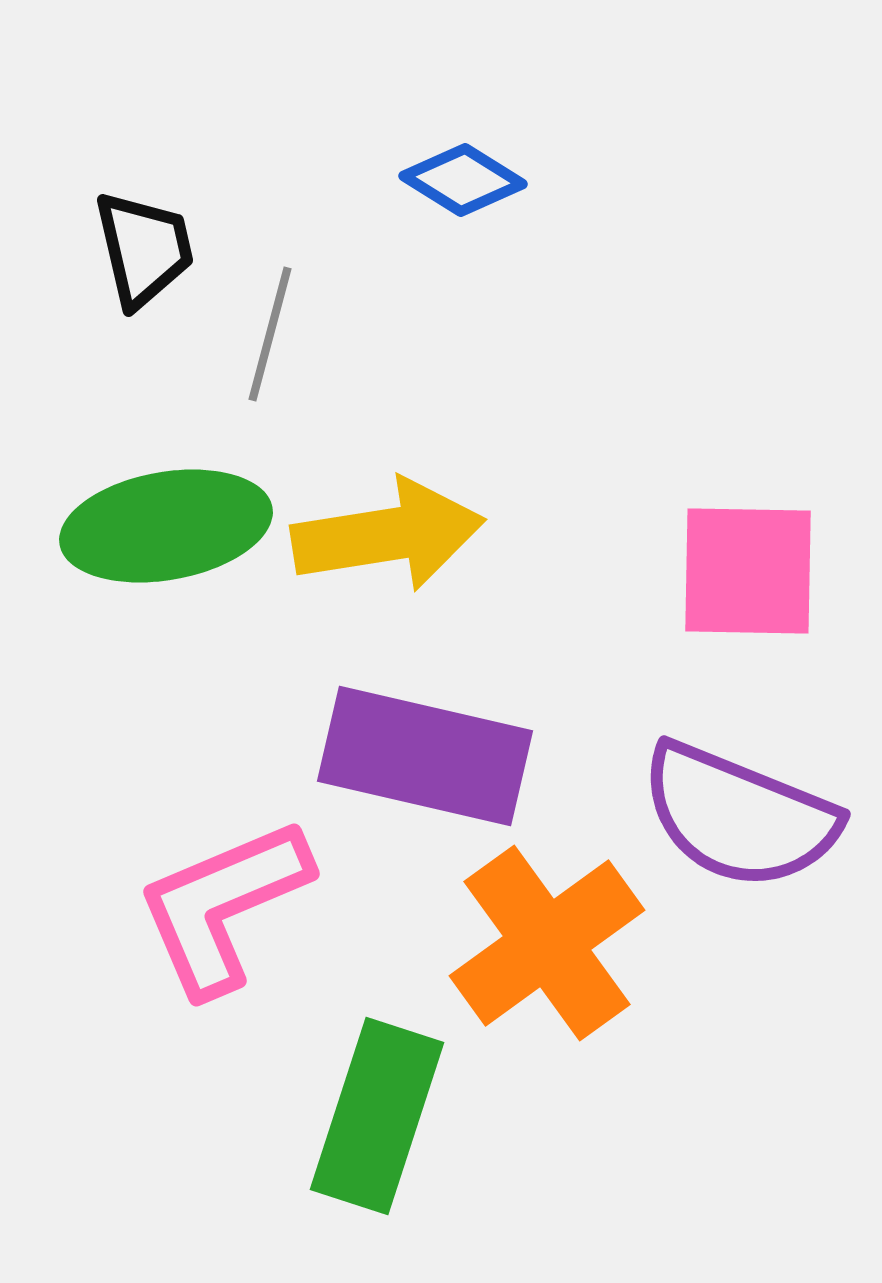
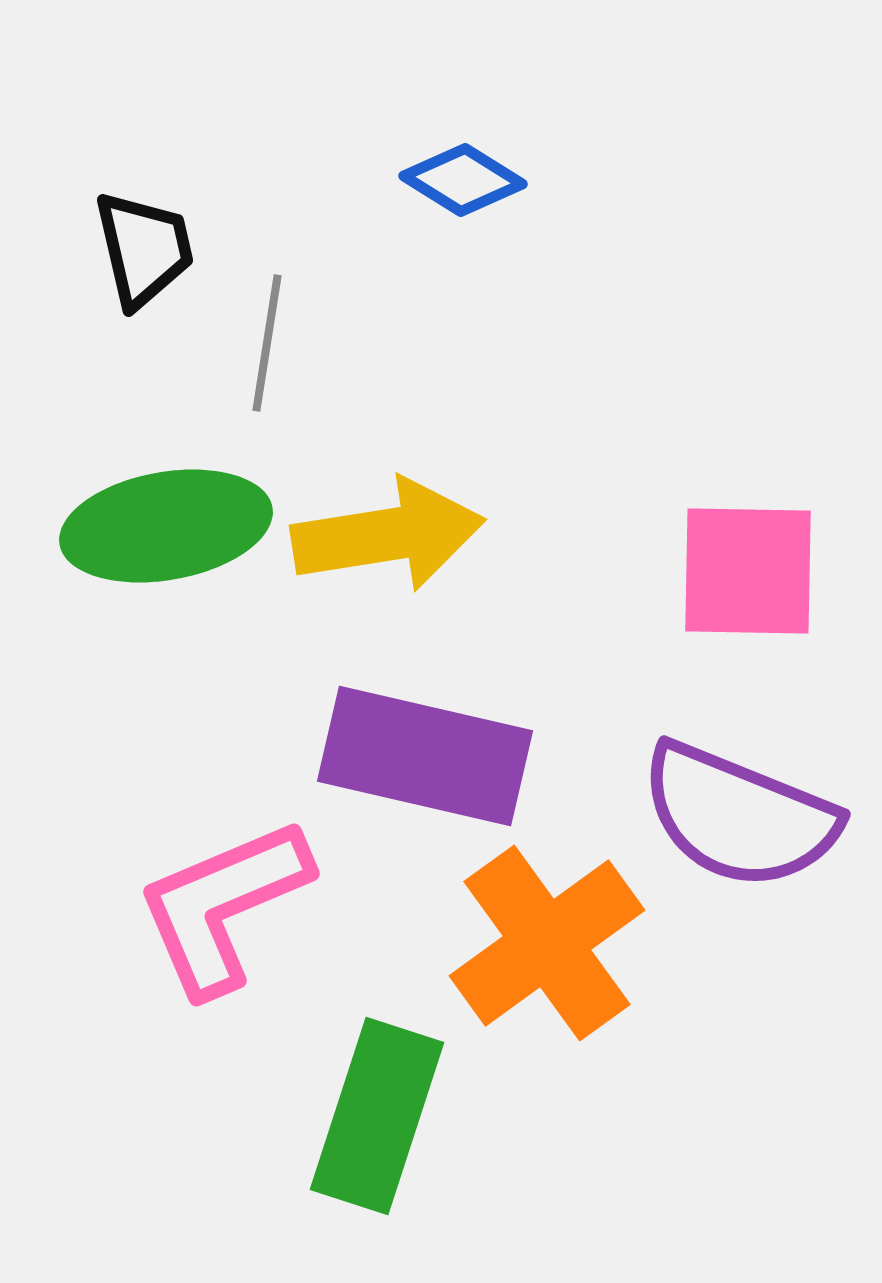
gray line: moved 3 px left, 9 px down; rotated 6 degrees counterclockwise
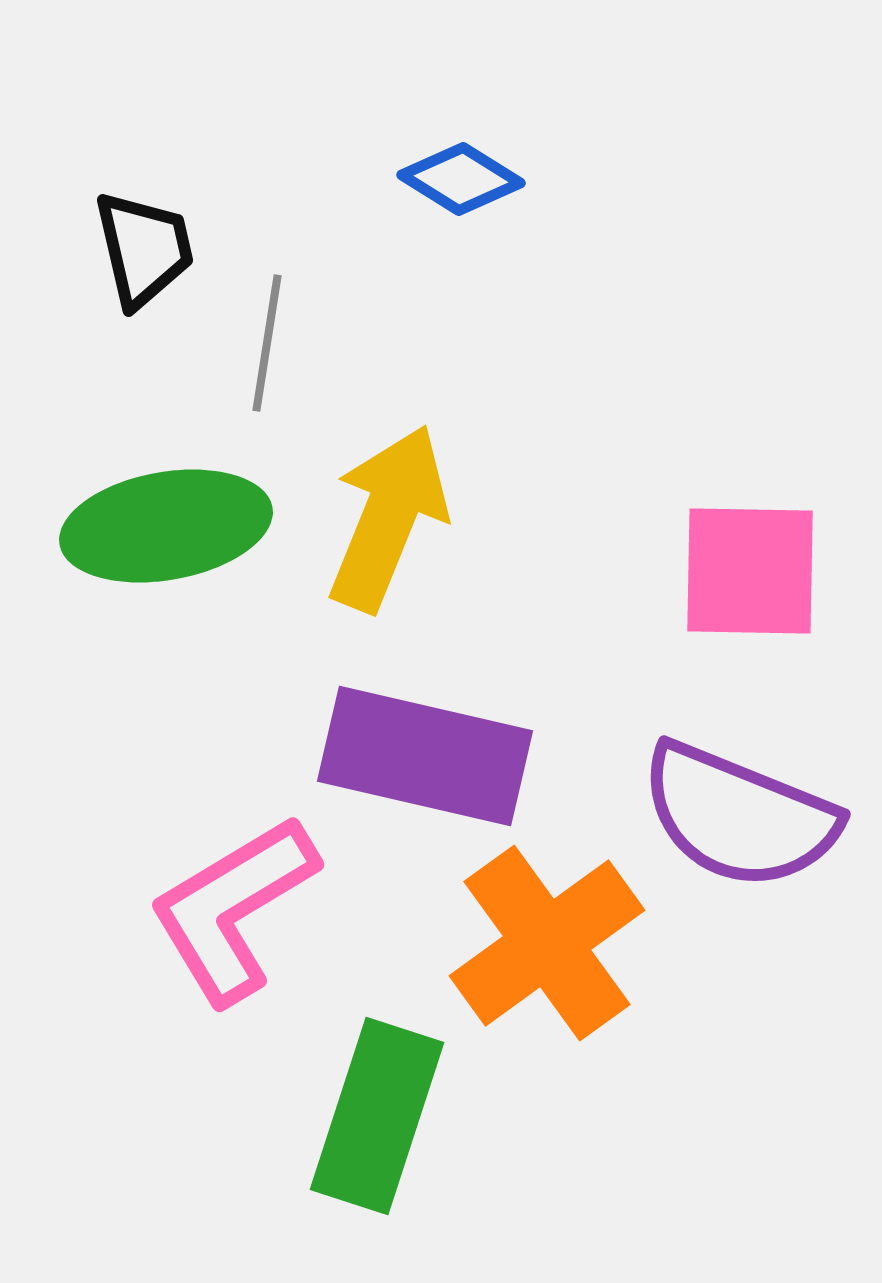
blue diamond: moved 2 px left, 1 px up
yellow arrow: moved 17 px up; rotated 59 degrees counterclockwise
pink square: moved 2 px right
pink L-shape: moved 10 px right, 3 px down; rotated 8 degrees counterclockwise
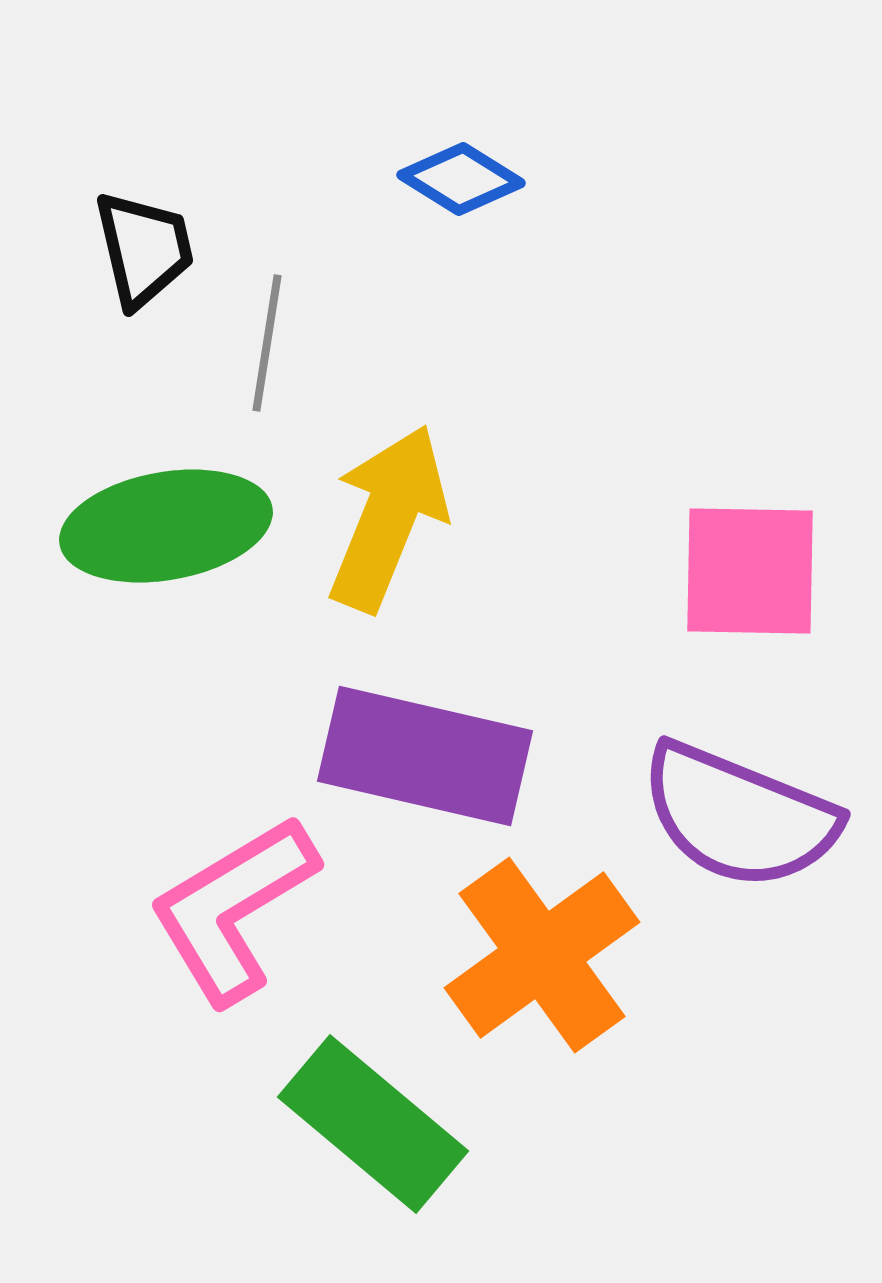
orange cross: moved 5 px left, 12 px down
green rectangle: moved 4 px left, 8 px down; rotated 68 degrees counterclockwise
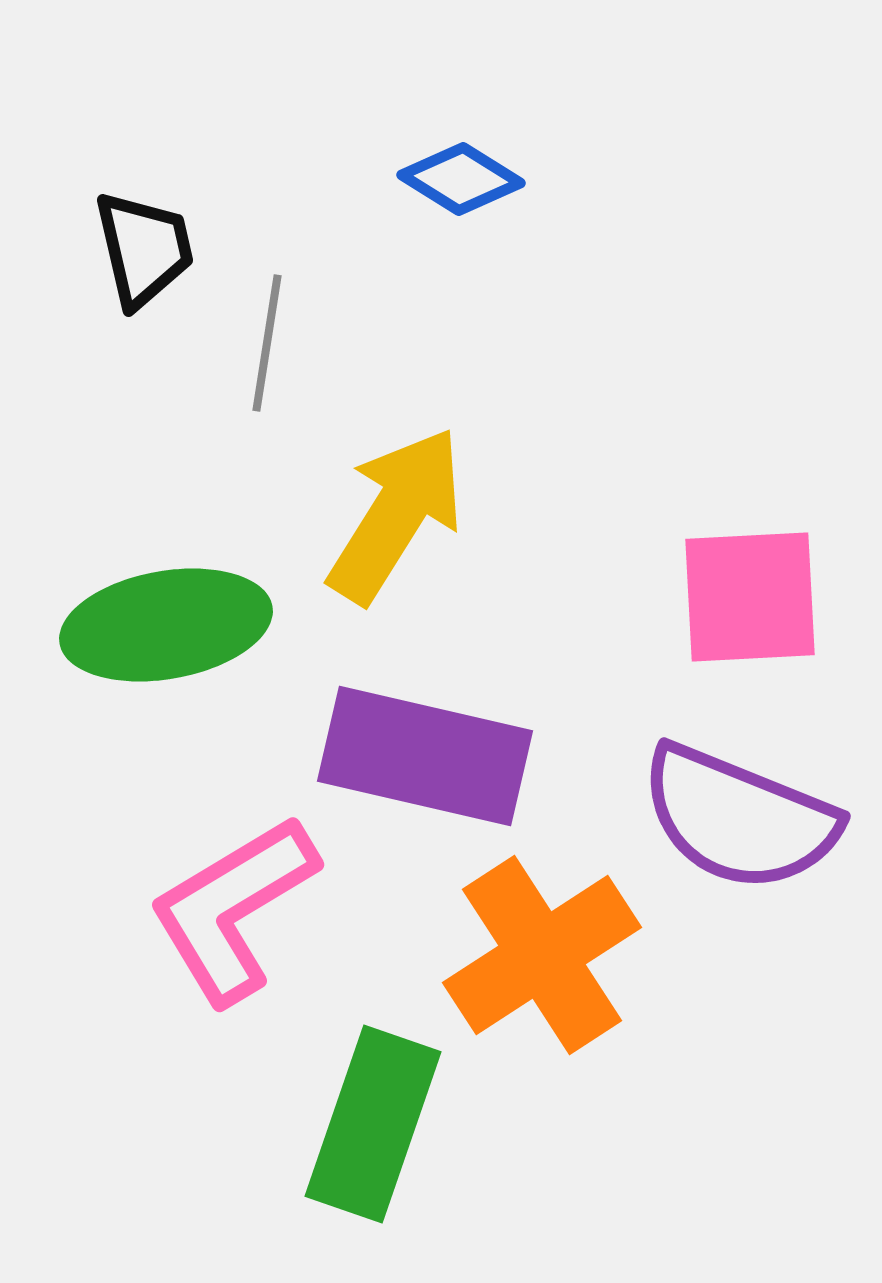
yellow arrow: moved 8 px right, 3 px up; rotated 10 degrees clockwise
green ellipse: moved 99 px down
pink square: moved 26 px down; rotated 4 degrees counterclockwise
purple semicircle: moved 2 px down
orange cross: rotated 3 degrees clockwise
green rectangle: rotated 69 degrees clockwise
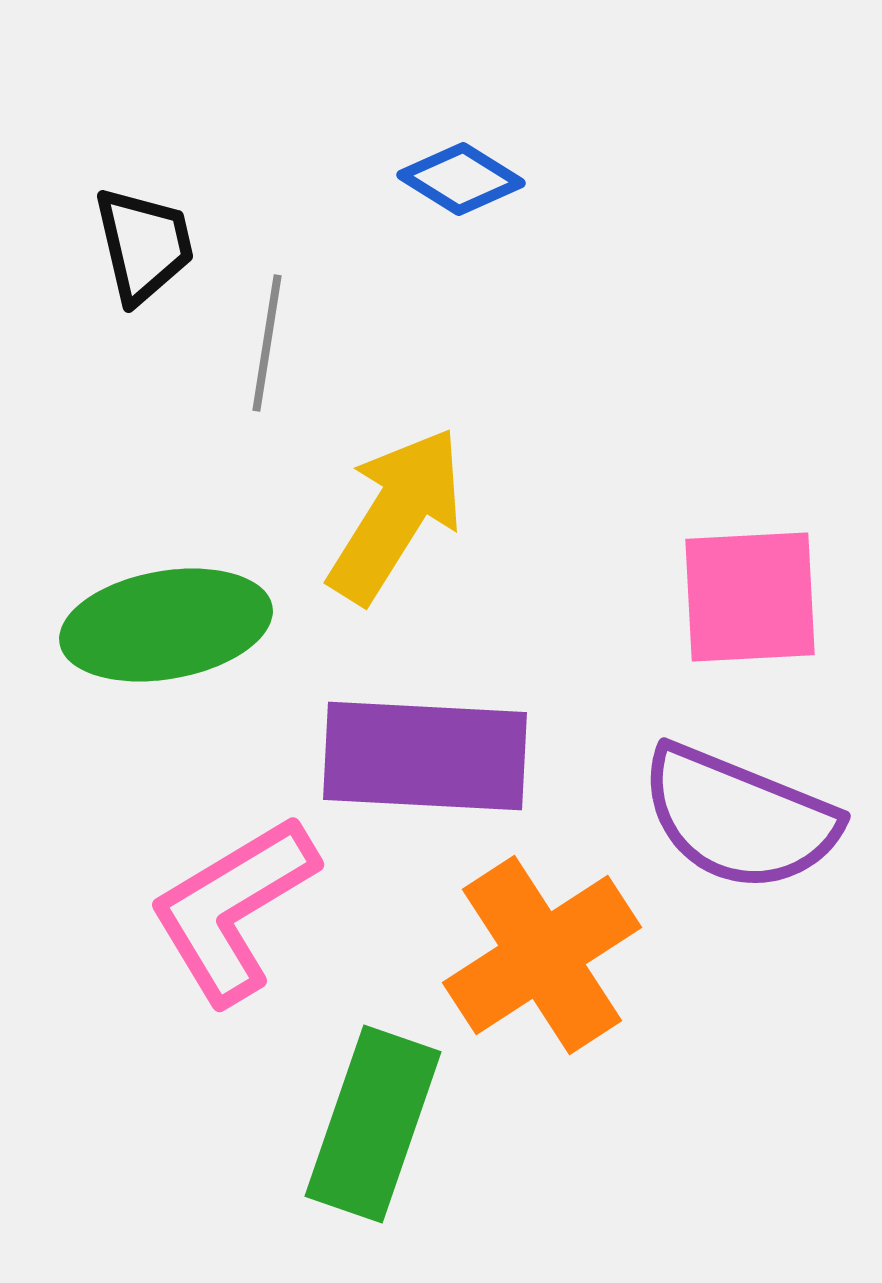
black trapezoid: moved 4 px up
purple rectangle: rotated 10 degrees counterclockwise
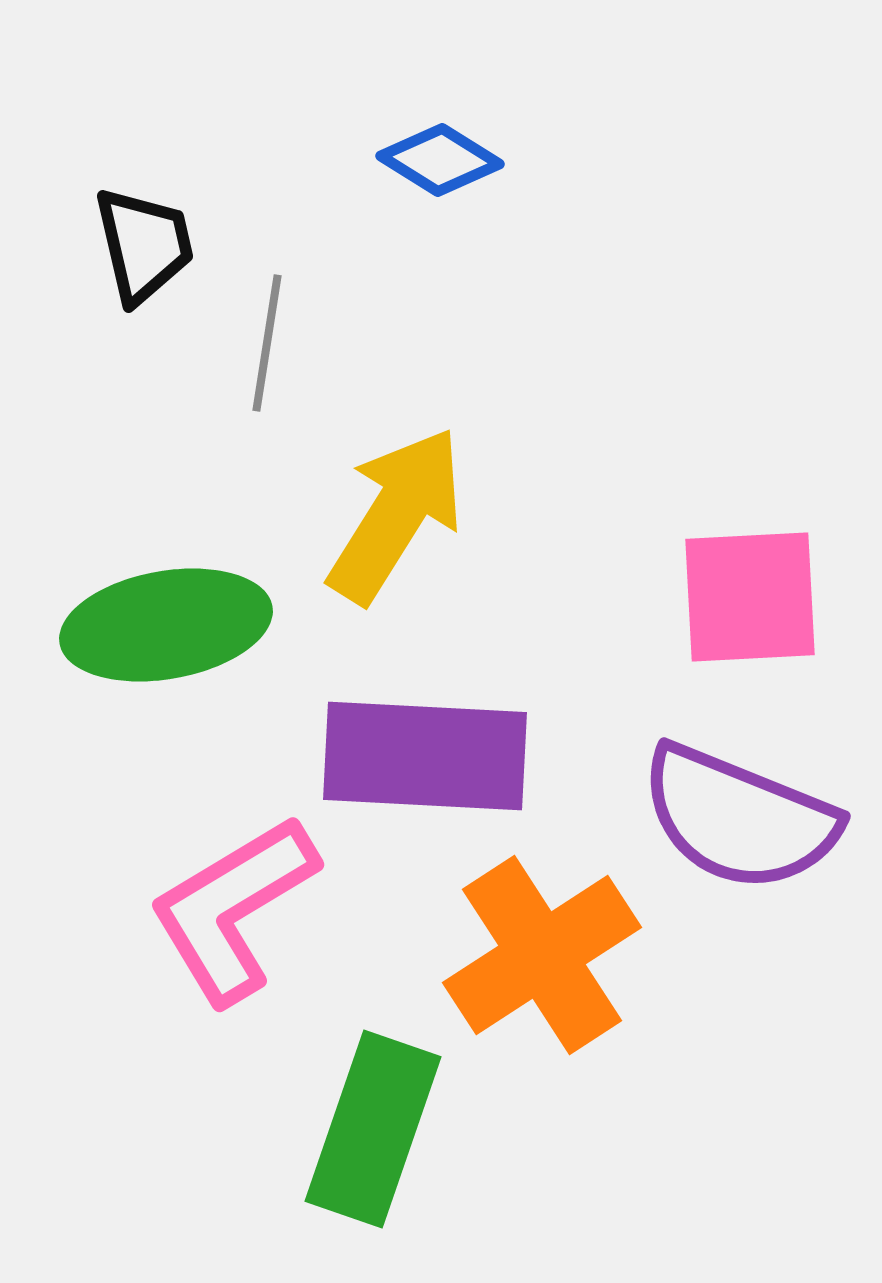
blue diamond: moved 21 px left, 19 px up
green rectangle: moved 5 px down
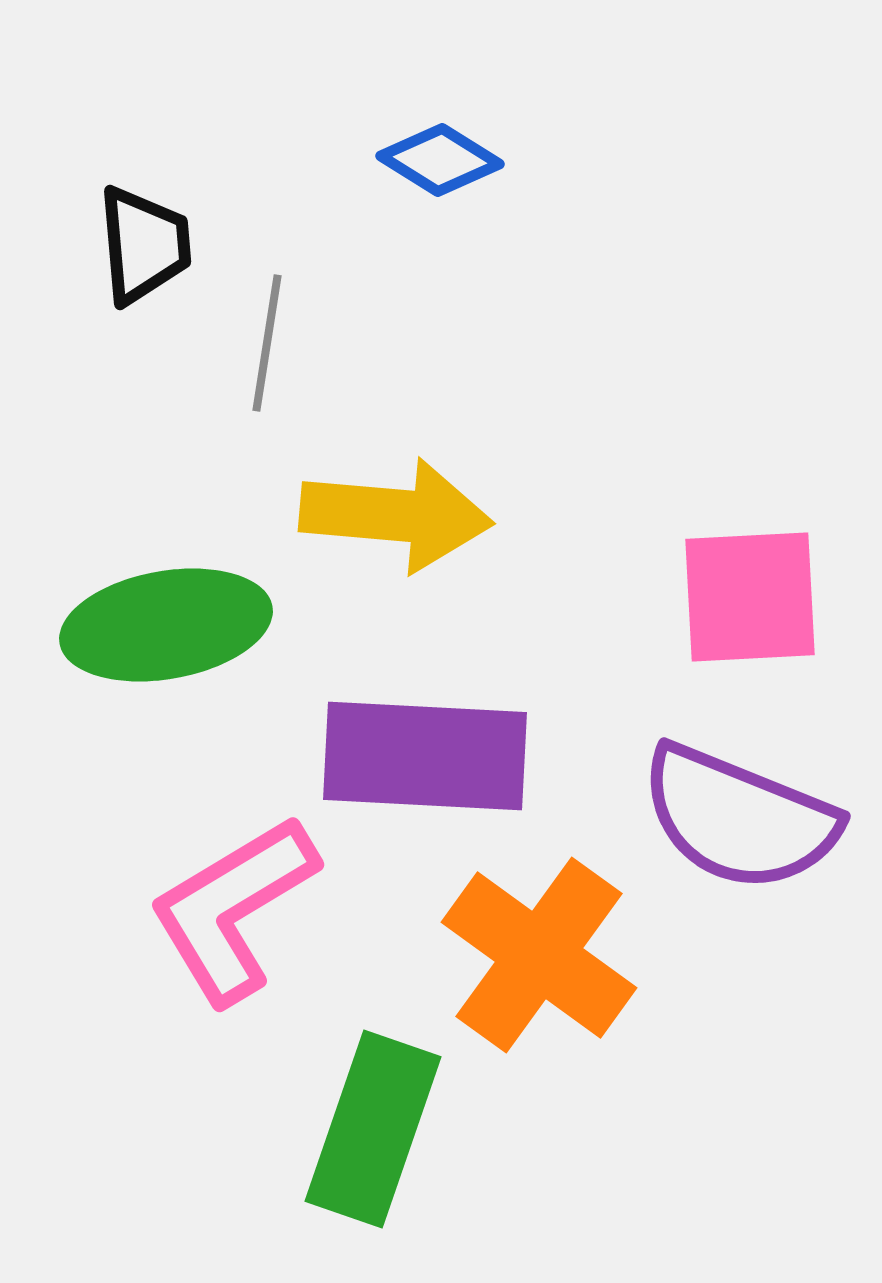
black trapezoid: rotated 8 degrees clockwise
yellow arrow: rotated 63 degrees clockwise
orange cross: moved 3 px left; rotated 21 degrees counterclockwise
